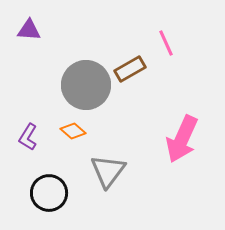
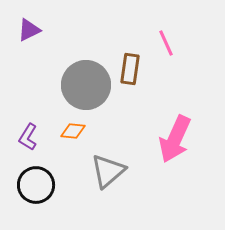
purple triangle: rotated 30 degrees counterclockwise
brown rectangle: rotated 52 degrees counterclockwise
orange diamond: rotated 35 degrees counterclockwise
pink arrow: moved 7 px left
gray triangle: rotated 12 degrees clockwise
black circle: moved 13 px left, 8 px up
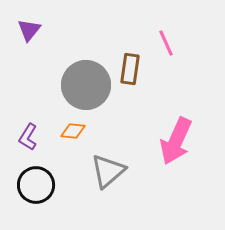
purple triangle: rotated 25 degrees counterclockwise
pink arrow: moved 1 px right, 2 px down
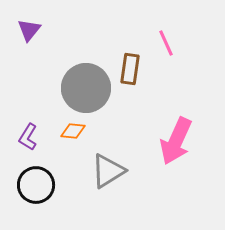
gray circle: moved 3 px down
gray triangle: rotated 9 degrees clockwise
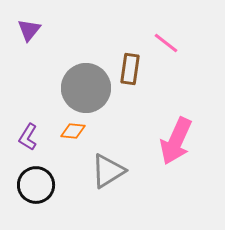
pink line: rotated 28 degrees counterclockwise
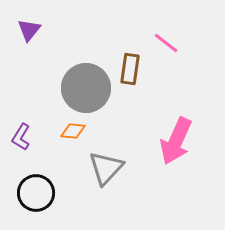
purple L-shape: moved 7 px left
gray triangle: moved 2 px left, 3 px up; rotated 15 degrees counterclockwise
black circle: moved 8 px down
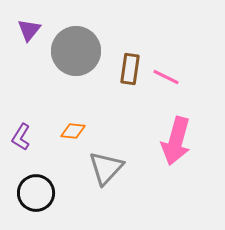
pink line: moved 34 px down; rotated 12 degrees counterclockwise
gray circle: moved 10 px left, 37 px up
pink arrow: rotated 9 degrees counterclockwise
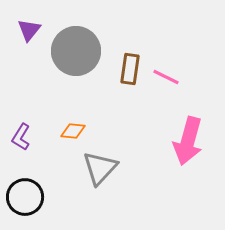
pink arrow: moved 12 px right
gray triangle: moved 6 px left
black circle: moved 11 px left, 4 px down
